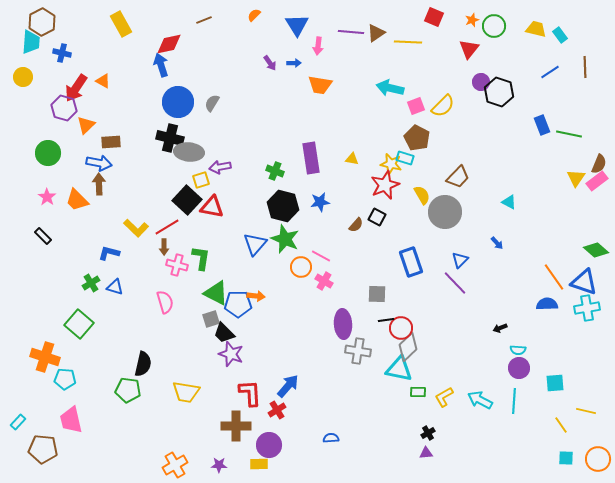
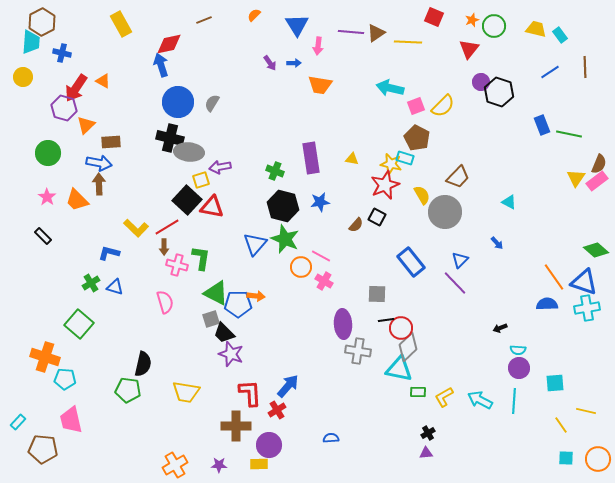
blue rectangle at (411, 262): rotated 20 degrees counterclockwise
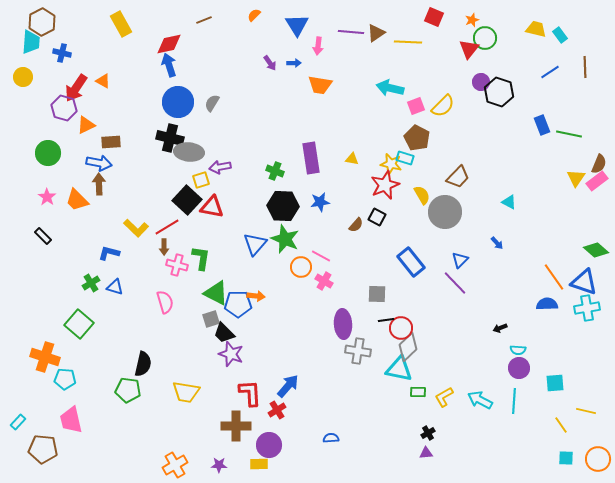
green circle at (494, 26): moved 9 px left, 12 px down
blue arrow at (161, 65): moved 8 px right
orange triangle at (86, 125): rotated 18 degrees clockwise
black hexagon at (283, 206): rotated 12 degrees counterclockwise
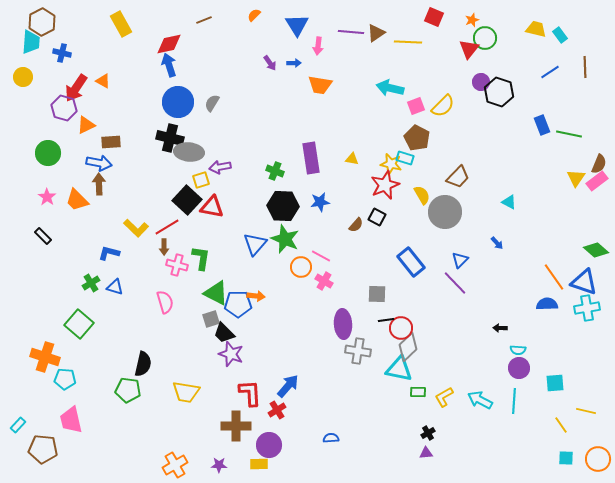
black arrow at (500, 328): rotated 24 degrees clockwise
cyan rectangle at (18, 422): moved 3 px down
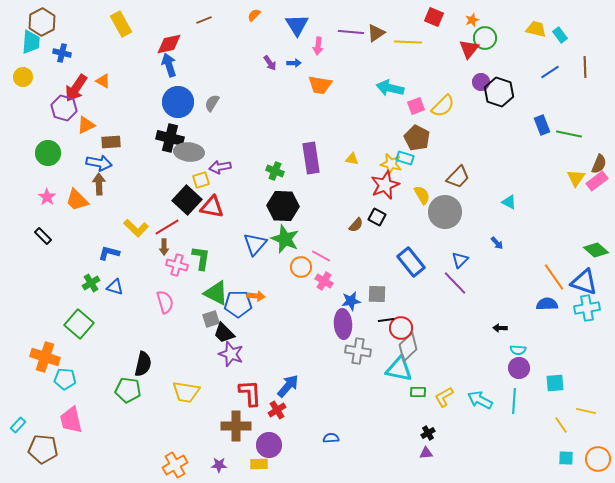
blue star at (320, 202): moved 31 px right, 99 px down
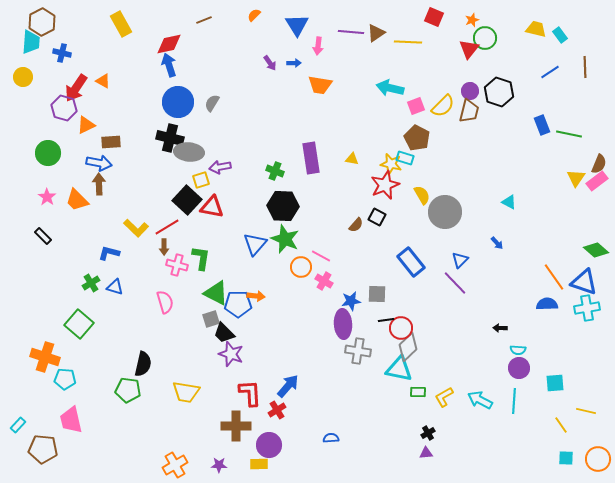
purple circle at (481, 82): moved 11 px left, 9 px down
brown trapezoid at (458, 177): moved 11 px right, 66 px up; rotated 30 degrees counterclockwise
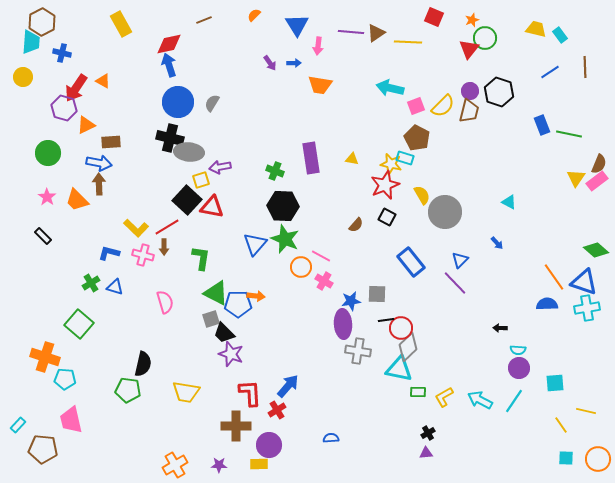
black square at (377, 217): moved 10 px right
pink cross at (177, 265): moved 34 px left, 10 px up
cyan line at (514, 401): rotated 30 degrees clockwise
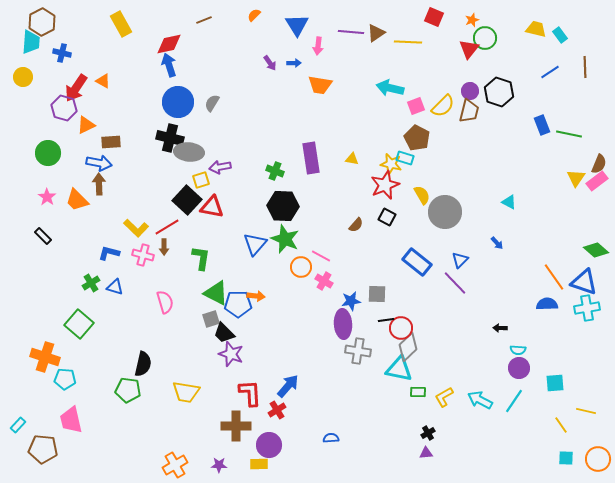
blue rectangle at (411, 262): moved 6 px right; rotated 12 degrees counterclockwise
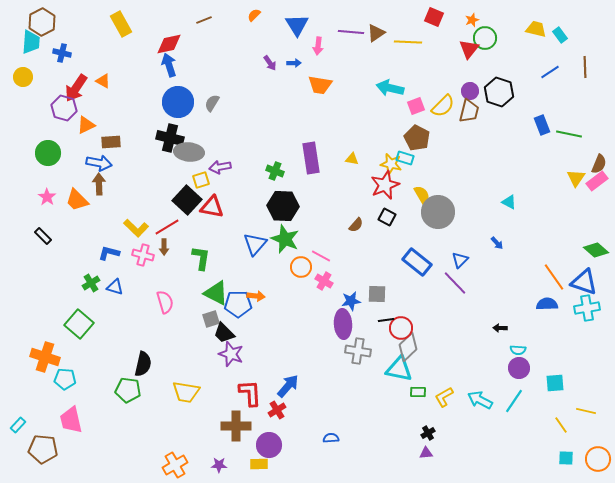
gray circle at (445, 212): moved 7 px left
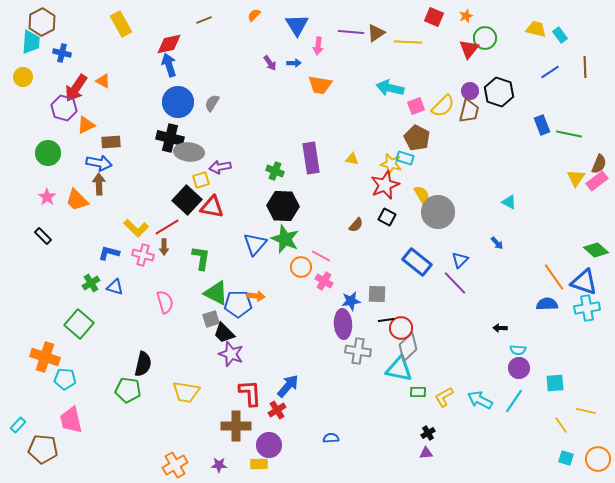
orange star at (472, 20): moved 6 px left, 4 px up
cyan square at (566, 458): rotated 14 degrees clockwise
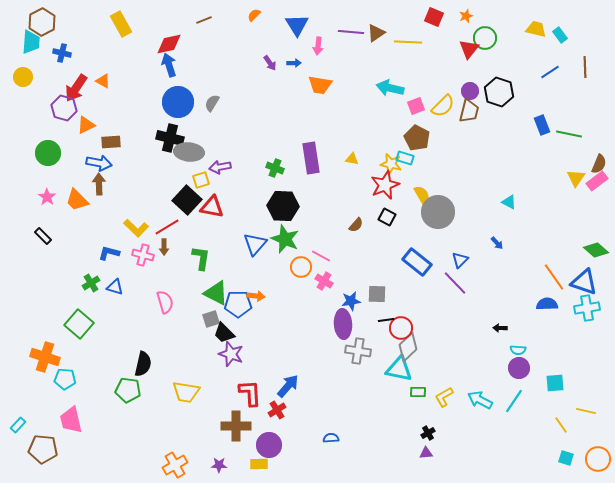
green cross at (275, 171): moved 3 px up
